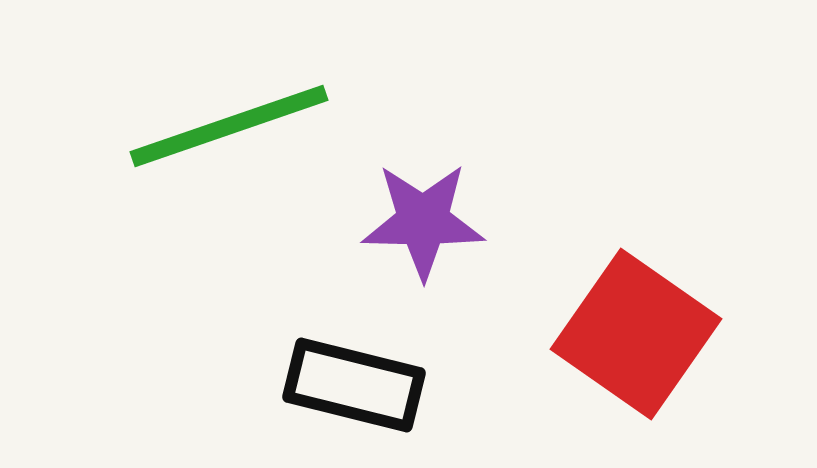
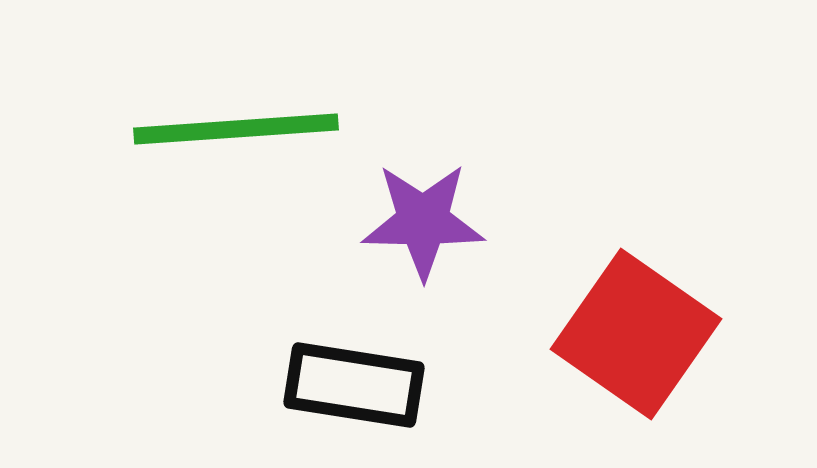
green line: moved 7 px right, 3 px down; rotated 15 degrees clockwise
black rectangle: rotated 5 degrees counterclockwise
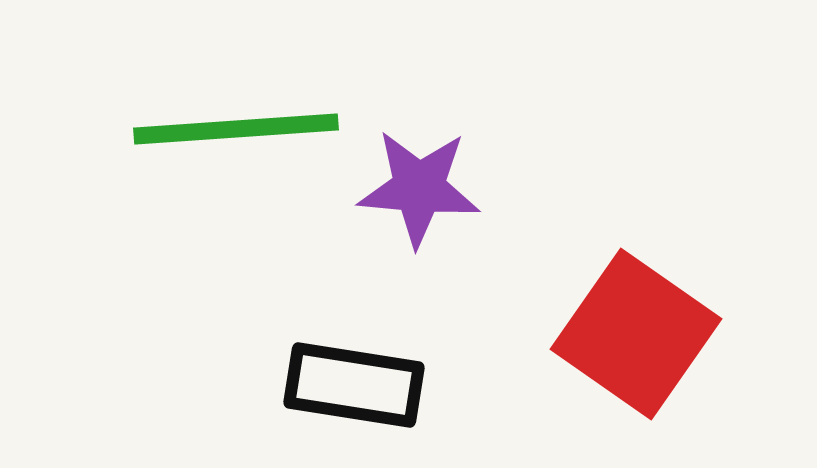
purple star: moved 4 px left, 33 px up; rotated 4 degrees clockwise
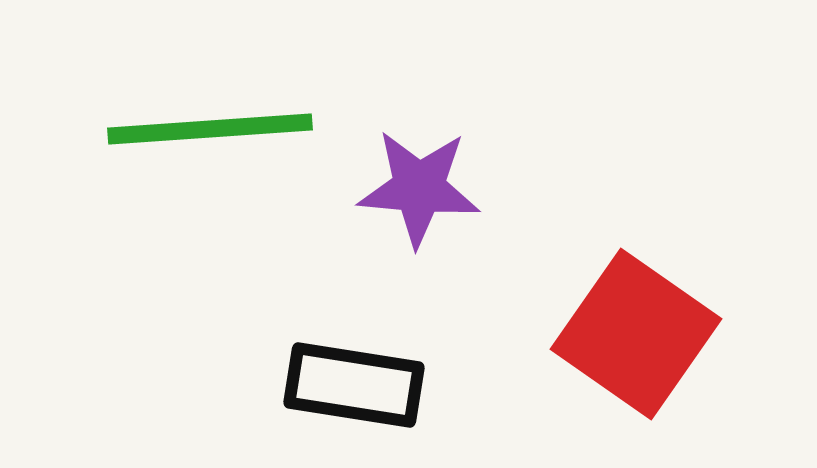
green line: moved 26 px left
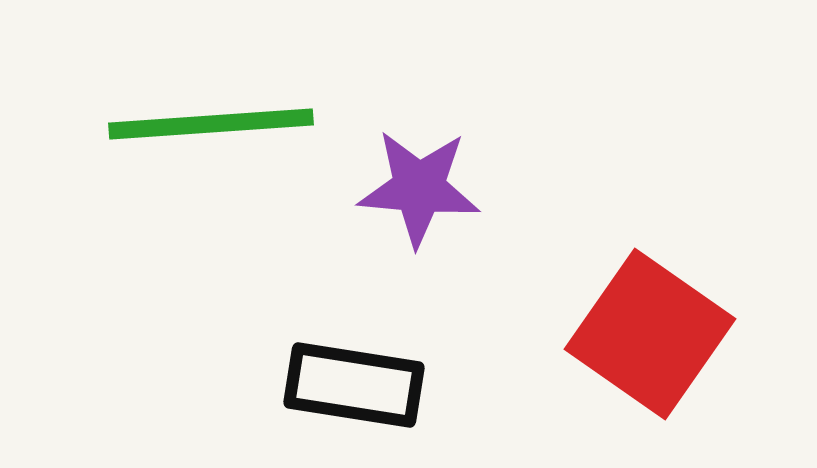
green line: moved 1 px right, 5 px up
red square: moved 14 px right
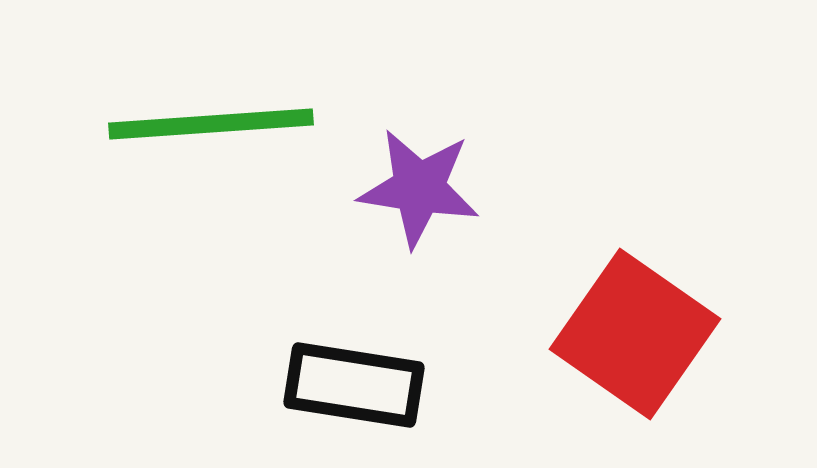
purple star: rotated 4 degrees clockwise
red square: moved 15 px left
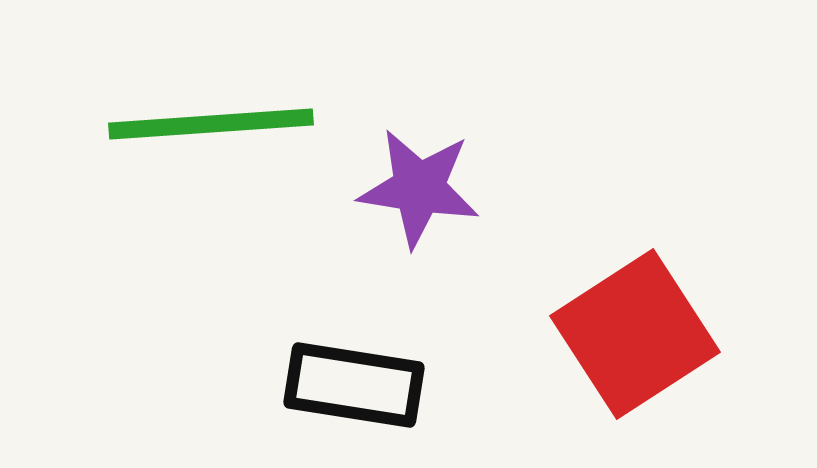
red square: rotated 22 degrees clockwise
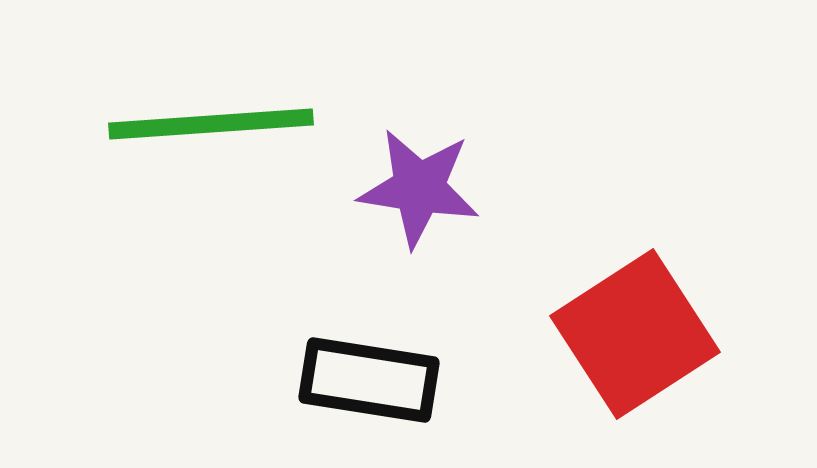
black rectangle: moved 15 px right, 5 px up
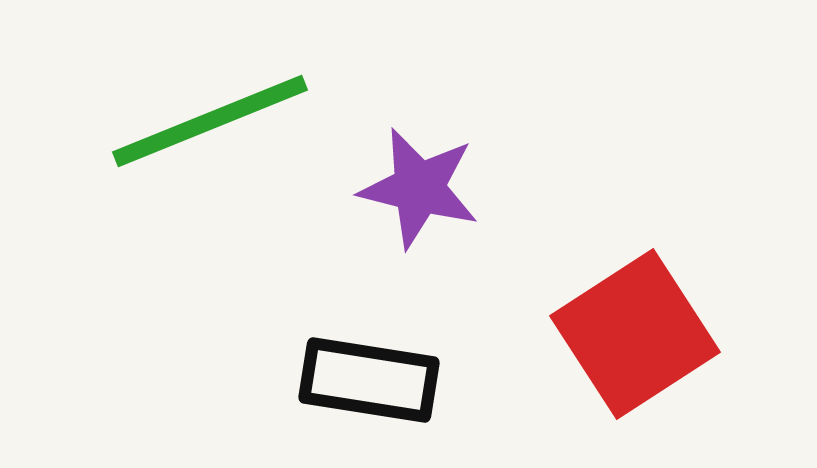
green line: moved 1 px left, 3 px up; rotated 18 degrees counterclockwise
purple star: rotated 5 degrees clockwise
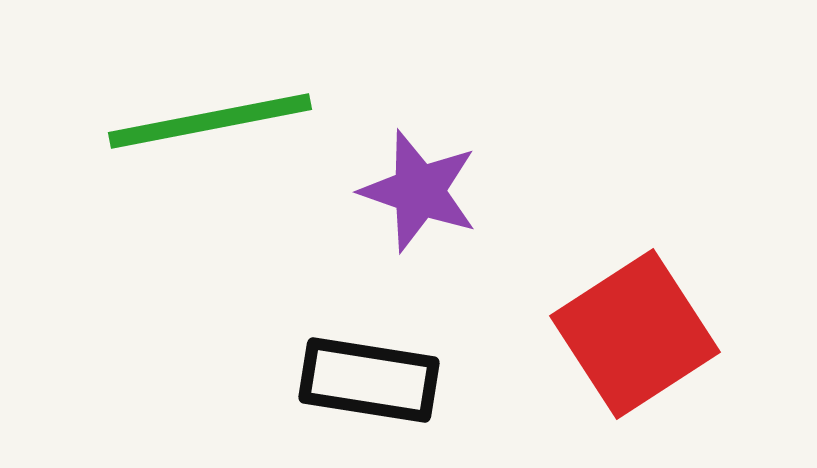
green line: rotated 11 degrees clockwise
purple star: moved 3 px down; rotated 5 degrees clockwise
